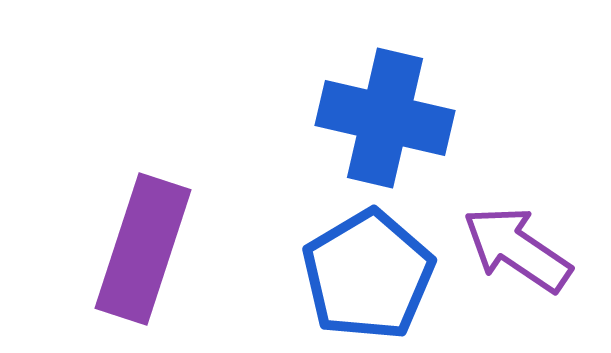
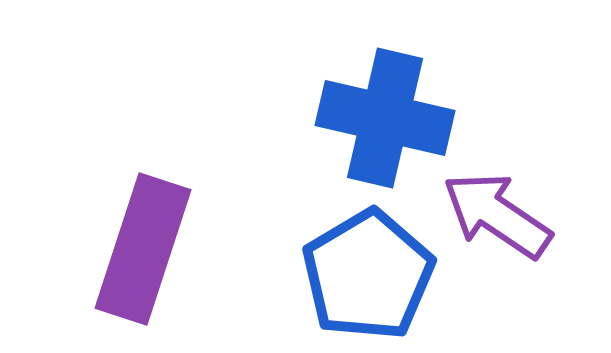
purple arrow: moved 20 px left, 34 px up
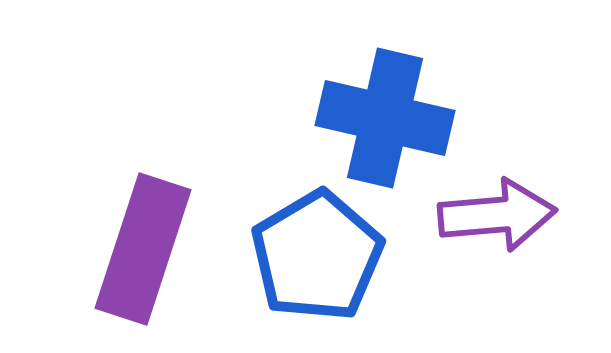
purple arrow: rotated 141 degrees clockwise
blue pentagon: moved 51 px left, 19 px up
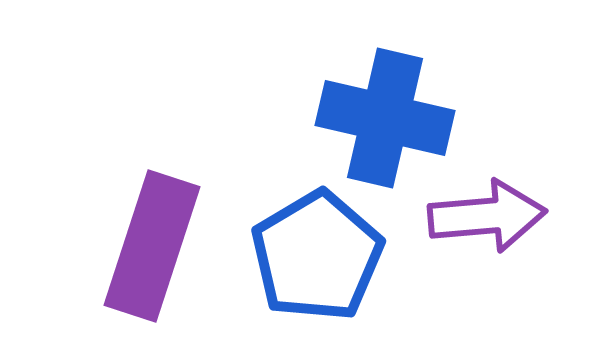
purple arrow: moved 10 px left, 1 px down
purple rectangle: moved 9 px right, 3 px up
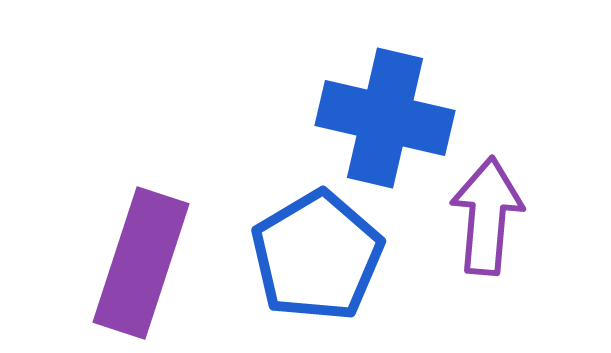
purple arrow: rotated 80 degrees counterclockwise
purple rectangle: moved 11 px left, 17 px down
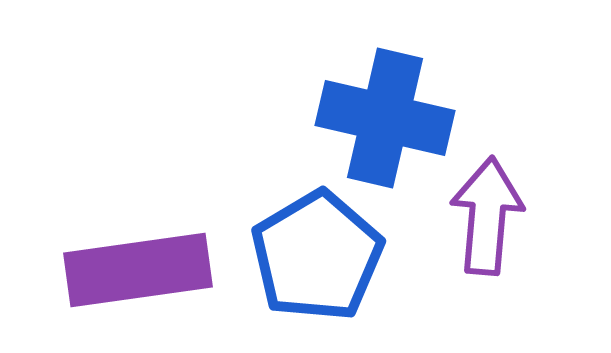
purple rectangle: moved 3 px left, 7 px down; rotated 64 degrees clockwise
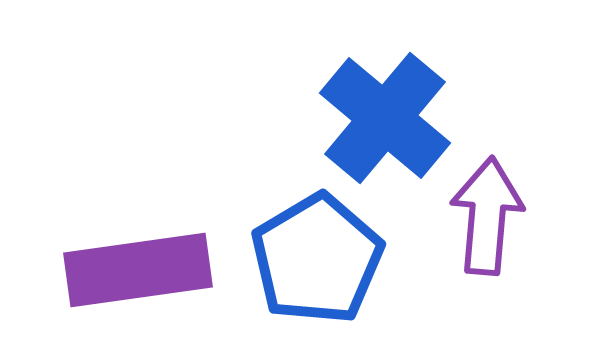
blue cross: rotated 27 degrees clockwise
blue pentagon: moved 3 px down
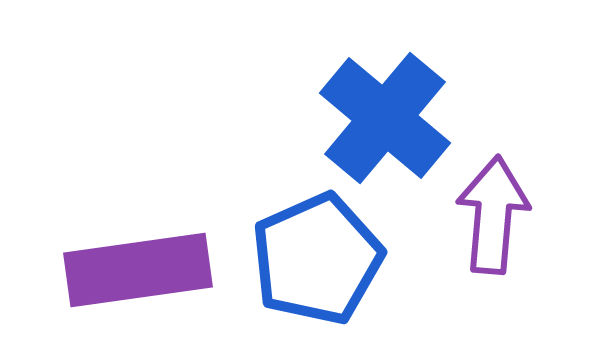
purple arrow: moved 6 px right, 1 px up
blue pentagon: rotated 7 degrees clockwise
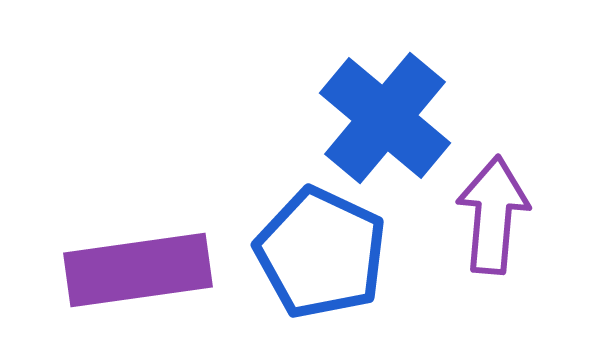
blue pentagon: moved 4 px right, 6 px up; rotated 23 degrees counterclockwise
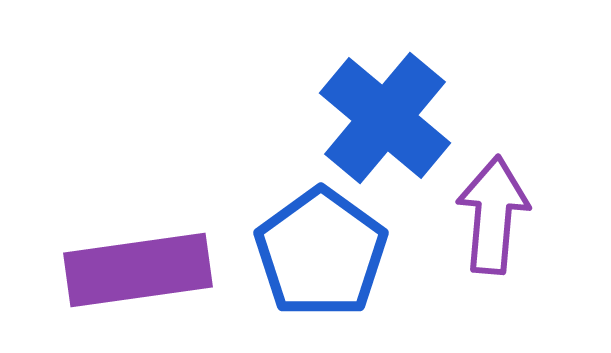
blue pentagon: rotated 11 degrees clockwise
